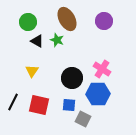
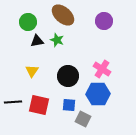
brown ellipse: moved 4 px left, 4 px up; rotated 20 degrees counterclockwise
black triangle: rotated 40 degrees counterclockwise
black circle: moved 4 px left, 2 px up
black line: rotated 60 degrees clockwise
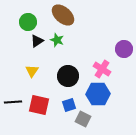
purple circle: moved 20 px right, 28 px down
black triangle: rotated 24 degrees counterclockwise
blue square: rotated 24 degrees counterclockwise
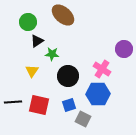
green star: moved 5 px left, 14 px down; rotated 16 degrees counterclockwise
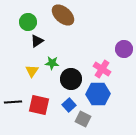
green star: moved 9 px down
black circle: moved 3 px right, 3 px down
blue square: rotated 24 degrees counterclockwise
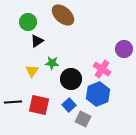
blue hexagon: rotated 20 degrees counterclockwise
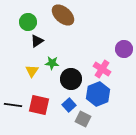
black line: moved 3 px down; rotated 12 degrees clockwise
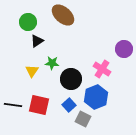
blue hexagon: moved 2 px left, 3 px down
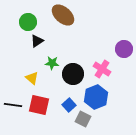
yellow triangle: moved 7 px down; rotated 24 degrees counterclockwise
black circle: moved 2 px right, 5 px up
